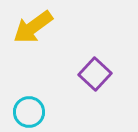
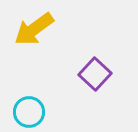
yellow arrow: moved 1 px right, 2 px down
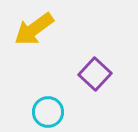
cyan circle: moved 19 px right
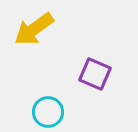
purple square: rotated 20 degrees counterclockwise
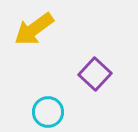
purple square: rotated 20 degrees clockwise
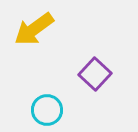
cyan circle: moved 1 px left, 2 px up
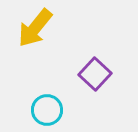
yellow arrow: moved 1 px right, 1 px up; rotated 15 degrees counterclockwise
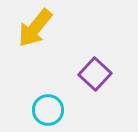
cyan circle: moved 1 px right
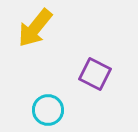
purple square: rotated 16 degrees counterclockwise
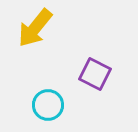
cyan circle: moved 5 px up
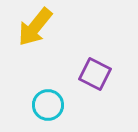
yellow arrow: moved 1 px up
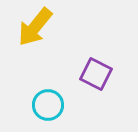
purple square: moved 1 px right
